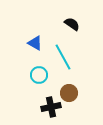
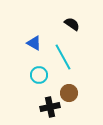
blue triangle: moved 1 px left
black cross: moved 1 px left
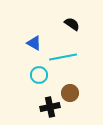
cyan line: rotated 72 degrees counterclockwise
brown circle: moved 1 px right
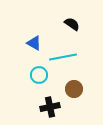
brown circle: moved 4 px right, 4 px up
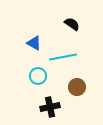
cyan circle: moved 1 px left, 1 px down
brown circle: moved 3 px right, 2 px up
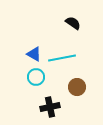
black semicircle: moved 1 px right, 1 px up
blue triangle: moved 11 px down
cyan line: moved 1 px left, 1 px down
cyan circle: moved 2 px left, 1 px down
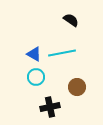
black semicircle: moved 2 px left, 3 px up
cyan line: moved 5 px up
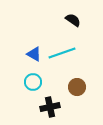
black semicircle: moved 2 px right
cyan line: rotated 8 degrees counterclockwise
cyan circle: moved 3 px left, 5 px down
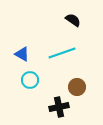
blue triangle: moved 12 px left
cyan circle: moved 3 px left, 2 px up
black cross: moved 9 px right
